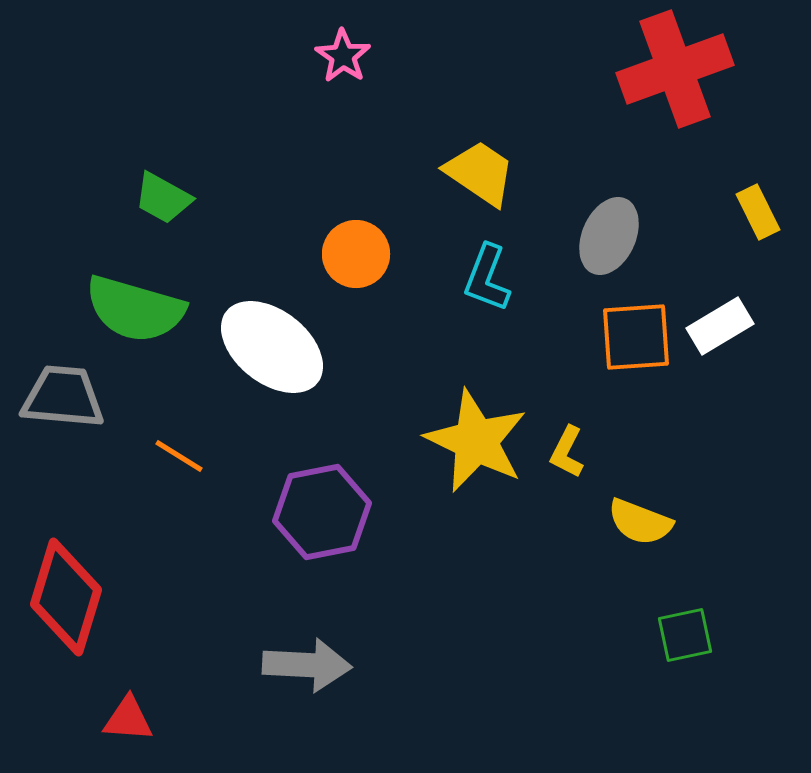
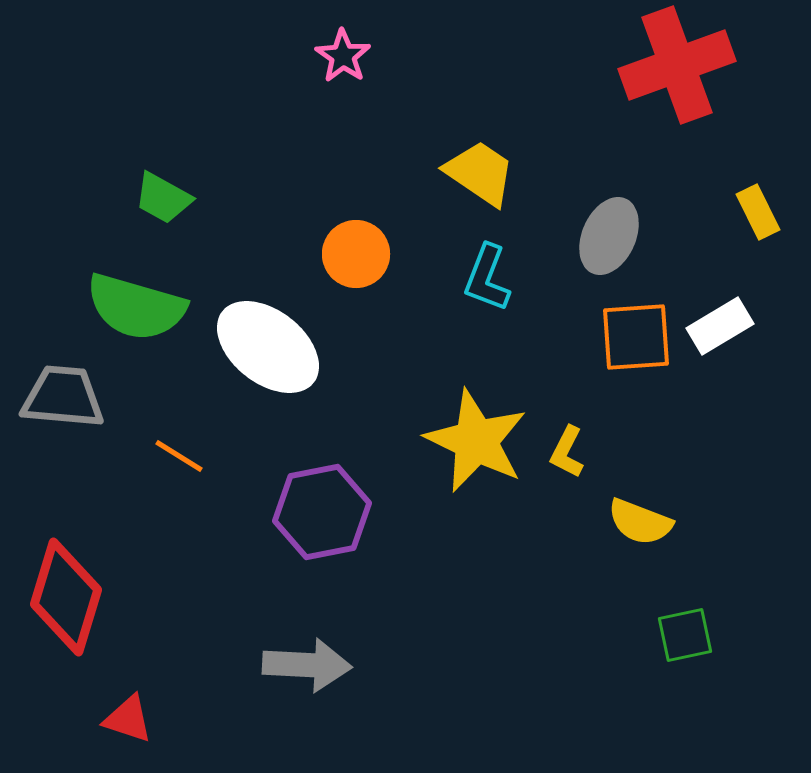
red cross: moved 2 px right, 4 px up
green semicircle: moved 1 px right, 2 px up
white ellipse: moved 4 px left
red triangle: rotated 14 degrees clockwise
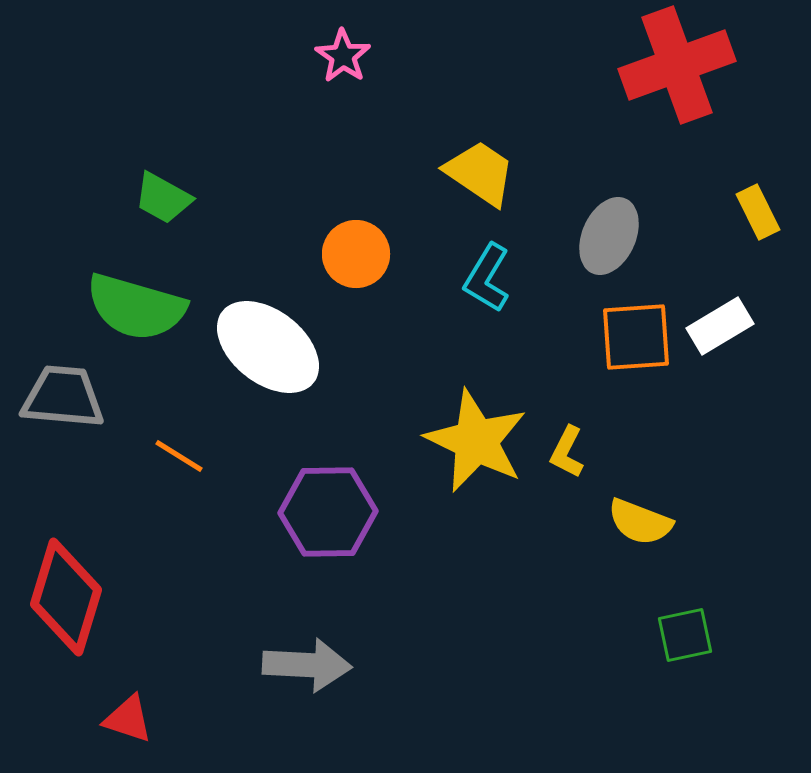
cyan L-shape: rotated 10 degrees clockwise
purple hexagon: moved 6 px right; rotated 10 degrees clockwise
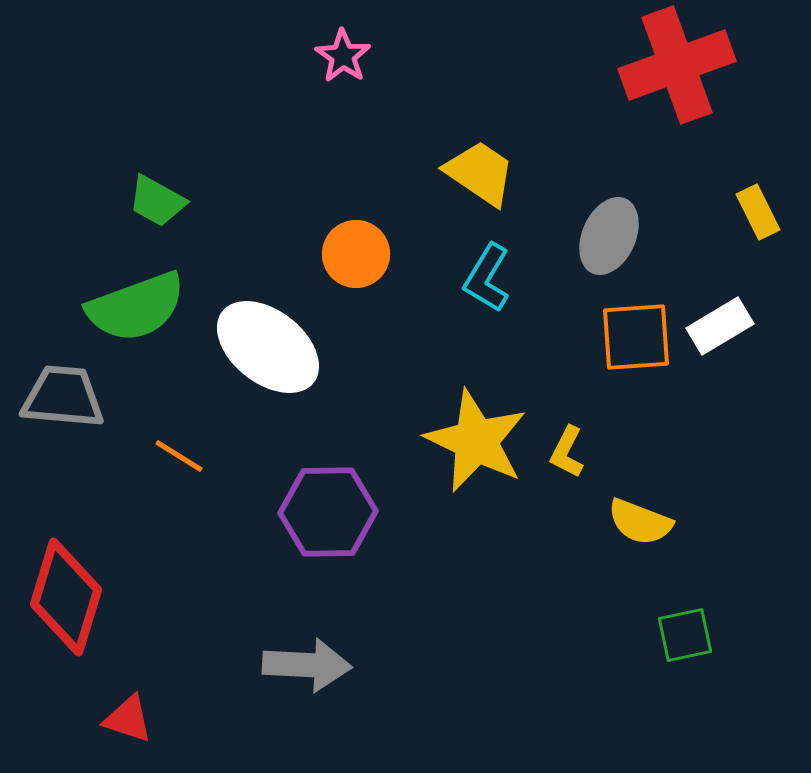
green trapezoid: moved 6 px left, 3 px down
green semicircle: rotated 36 degrees counterclockwise
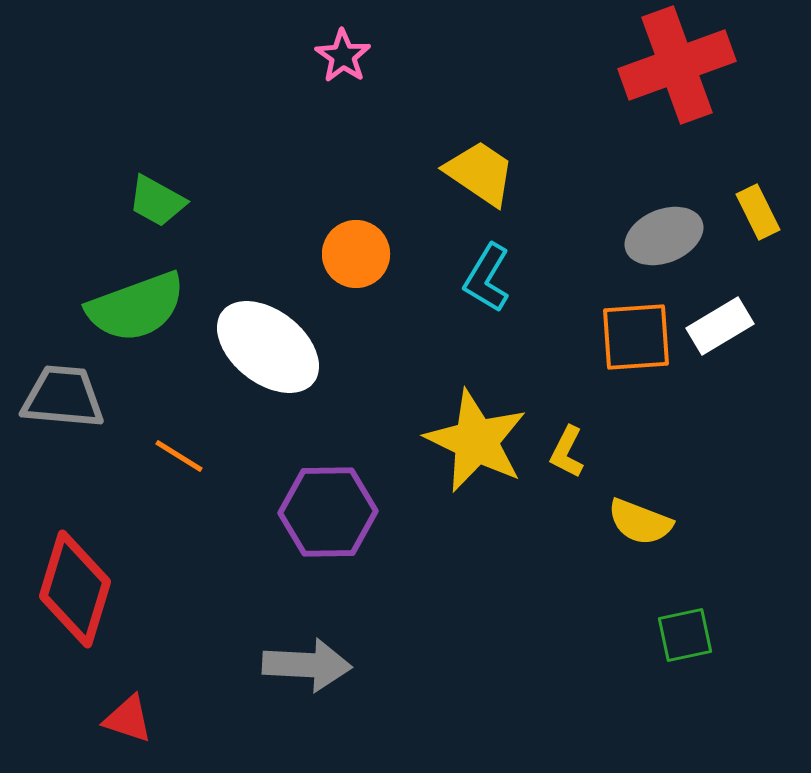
gray ellipse: moved 55 px right; rotated 44 degrees clockwise
red diamond: moved 9 px right, 8 px up
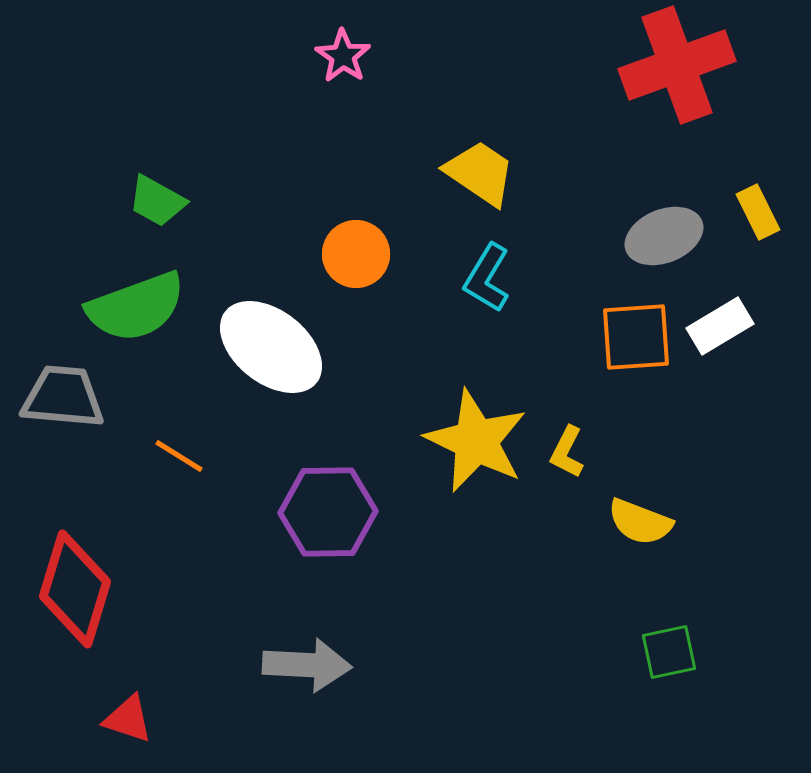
white ellipse: moved 3 px right
green square: moved 16 px left, 17 px down
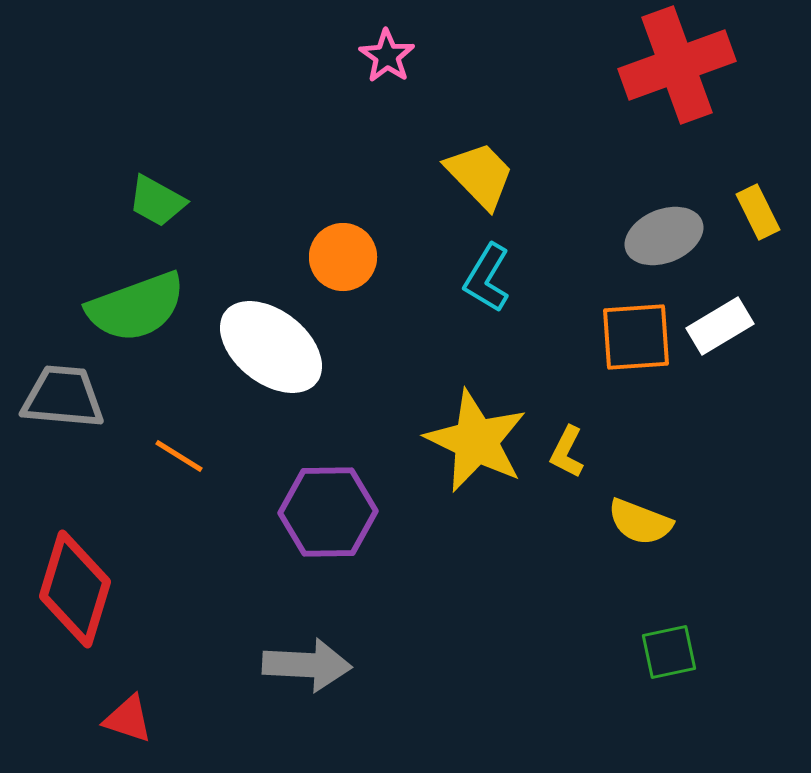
pink star: moved 44 px right
yellow trapezoid: moved 2 px down; rotated 12 degrees clockwise
orange circle: moved 13 px left, 3 px down
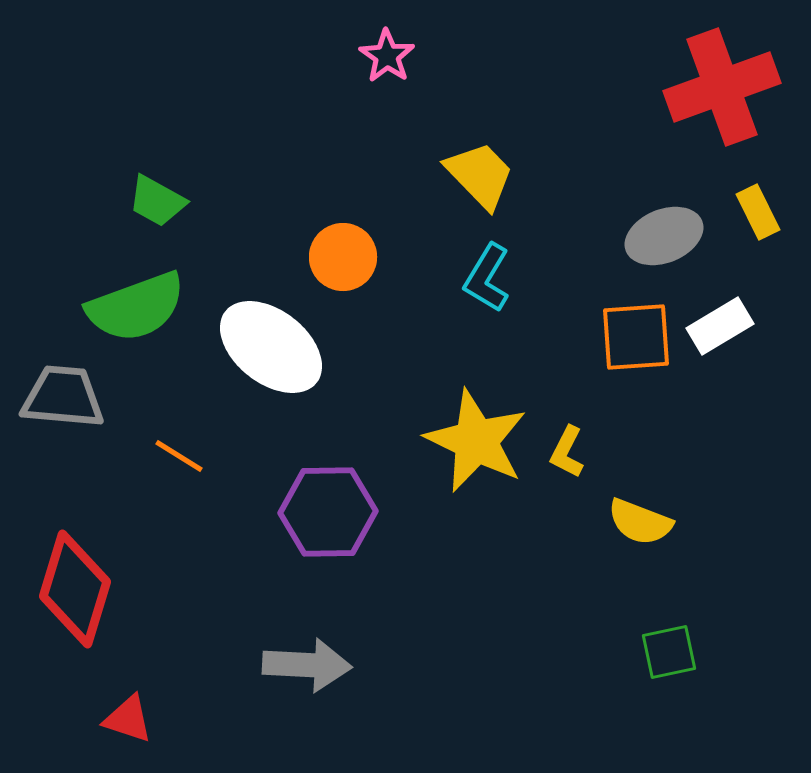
red cross: moved 45 px right, 22 px down
